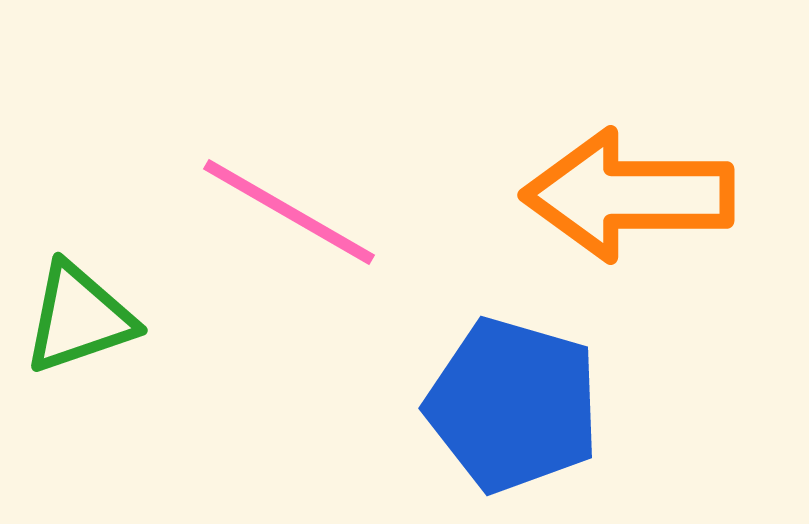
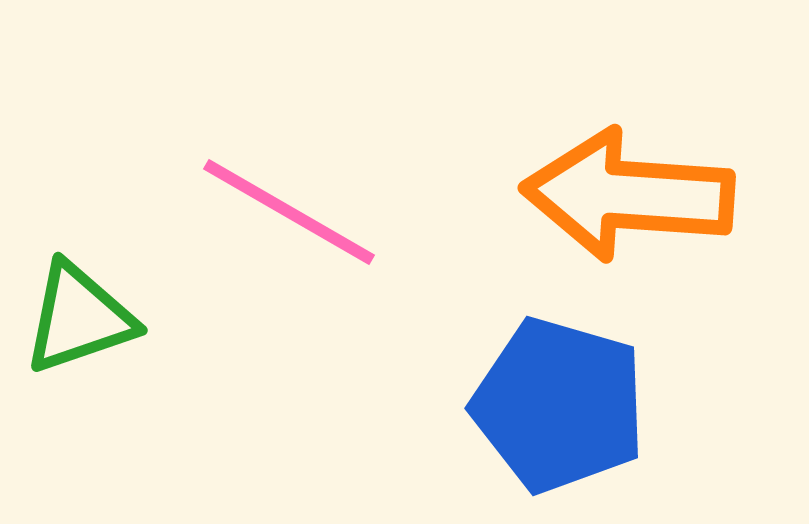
orange arrow: rotated 4 degrees clockwise
blue pentagon: moved 46 px right
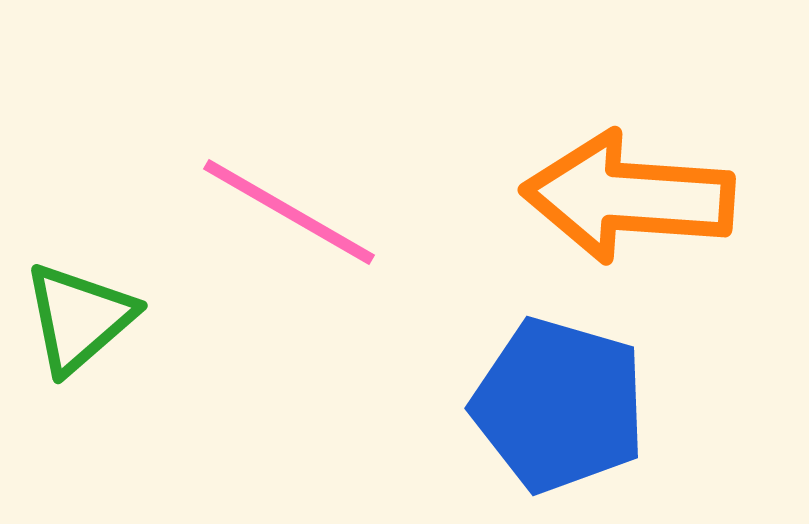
orange arrow: moved 2 px down
green triangle: rotated 22 degrees counterclockwise
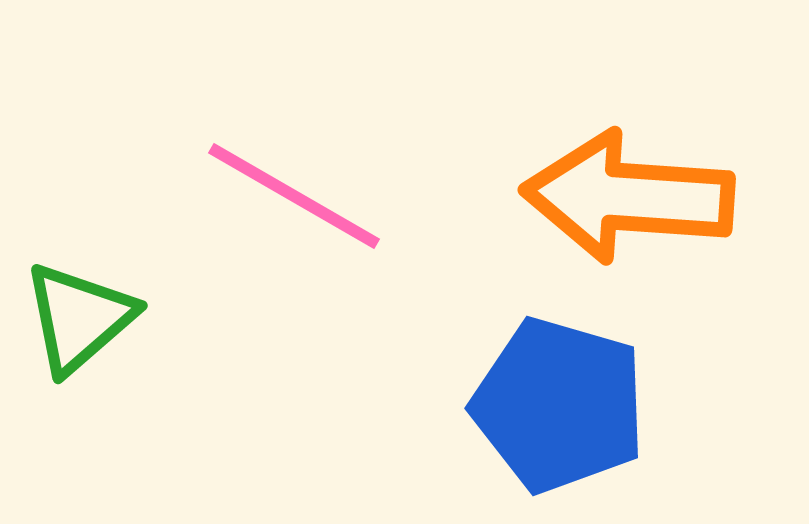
pink line: moved 5 px right, 16 px up
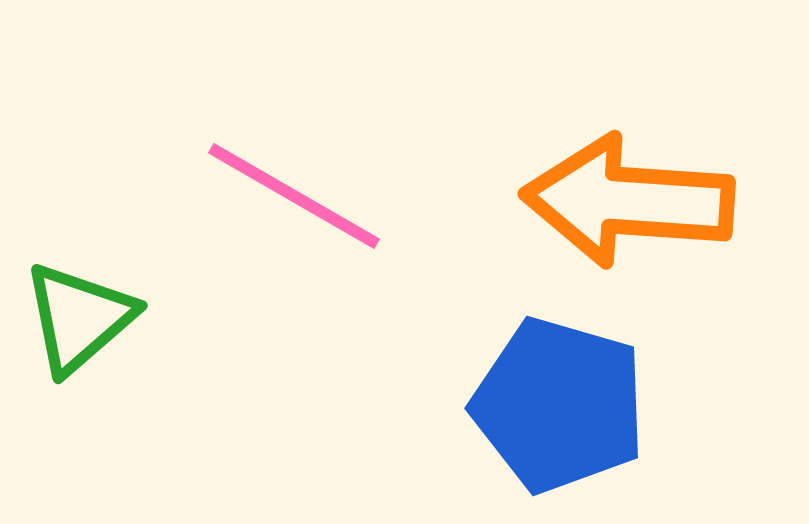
orange arrow: moved 4 px down
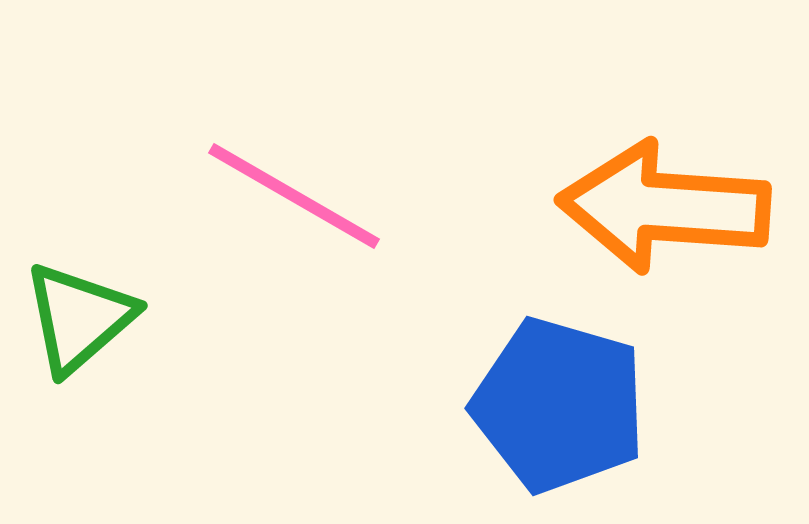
orange arrow: moved 36 px right, 6 px down
